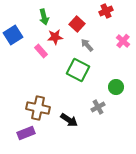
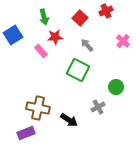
red square: moved 3 px right, 6 px up
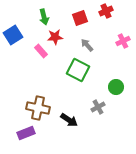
red square: rotated 28 degrees clockwise
pink cross: rotated 24 degrees clockwise
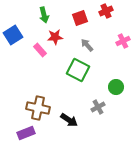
green arrow: moved 2 px up
pink rectangle: moved 1 px left, 1 px up
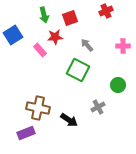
red square: moved 10 px left
pink cross: moved 5 px down; rotated 24 degrees clockwise
green circle: moved 2 px right, 2 px up
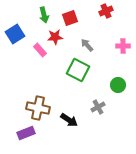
blue square: moved 2 px right, 1 px up
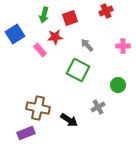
green arrow: rotated 28 degrees clockwise
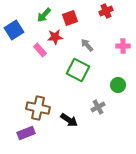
green arrow: rotated 28 degrees clockwise
blue square: moved 1 px left, 4 px up
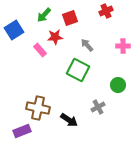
purple rectangle: moved 4 px left, 2 px up
